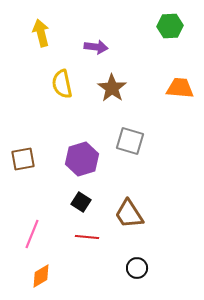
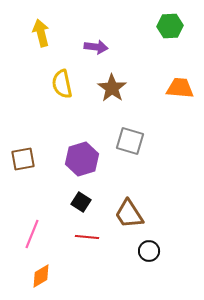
black circle: moved 12 px right, 17 px up
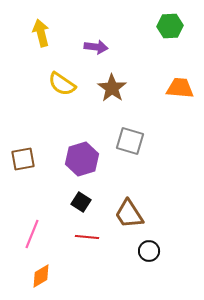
yellow semicircle: rotated 44 degrees counterclockwise
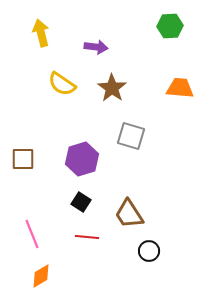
gray square: moved 1 px right, 5 px up
brown square: rotated 10 degrees clockwise
pink line: rotated 44 degrees counterclockwise
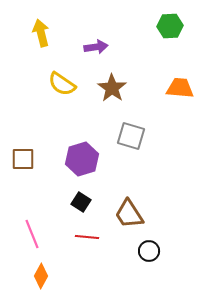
purple arrow: rotated 15 degrees counterclockwise
orange diamond: rotated 30 degrees counterclockwise
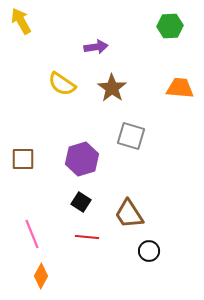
yellow arrow: moved 20 px left, 12 px up; rotated 16 degrees counterclockwise
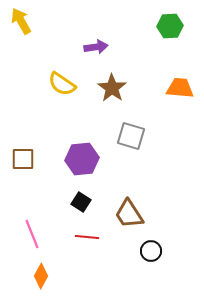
purple hexagon: rotated 12 degrees clockwise
black circle: moved 2 px right
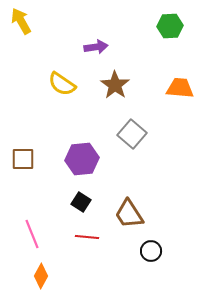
brown star: moved 3 px right, 3 px up
gray square: moved 1 px right, 2 px up; rotated 24 degrees clockwise
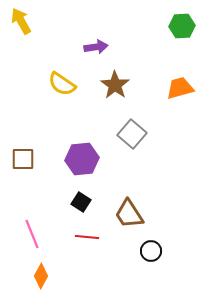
green hexagon: moved 12 px right
orange trapezoid: rotated 20 degrees counterclockwise
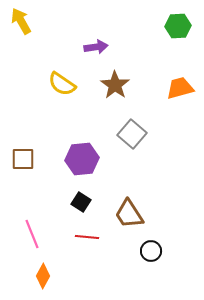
green hexagon: moved 4 px left
orange diamond: moved 2 px right
